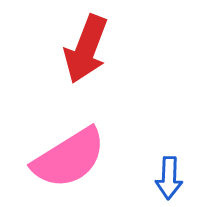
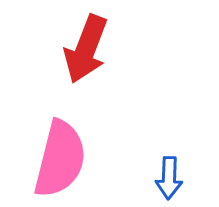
pink semicircle: moved 9 px left, 1 px down; rotated 44 degrees counterclockwise
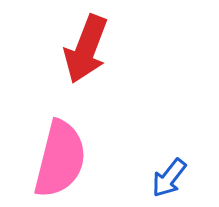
blue arrow: rotated 36 degrees clockwise
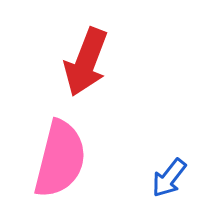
red arrow: moved 13 px down
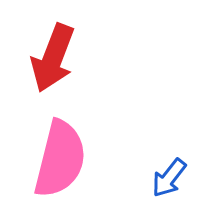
red arrow: moved 33 px left, 4 px up
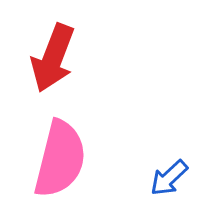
blue arrow: rotated 9 degrees clockwise
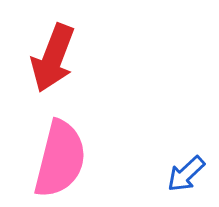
blue arrow: moved 17 px right, 4 px up
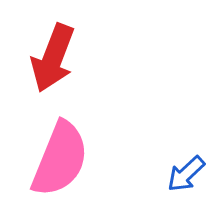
pink semicircle: rotated 8 degrees clockwise
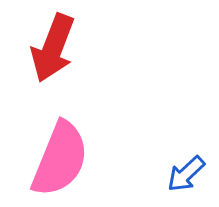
red arrow: moved 10 px up
